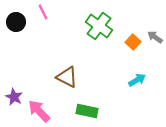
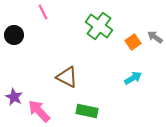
black circle: moved 2 px left, 13 px down
orange square: rotated 14 degrees clockwise
cyan arrow: moved 4 px left, 2 px up
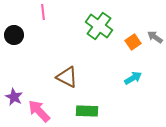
pink line: rotated 21 degrees clockwise
green rectangle: rotated 10 degrees counterclockwise
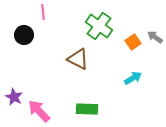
black circle: moved 10 px right
brown triangle: moved 11 px right, 18 px up
green rectangle: moved 2 px up
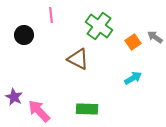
pink line: moved 8 px right, 3 px down
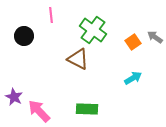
green cross: moved 6 px left, 4 px down
black circle: moved 1 px down
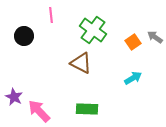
brown triangle: moved 3 px right, 4 px down
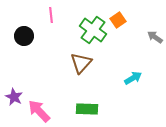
orange square: moved 15 px left, 22 px up
brown triangle: rotated 45 degrees clockwise
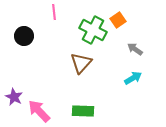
pink line: moved 3 px right, 3 px up
green cross: rotated 8 degrees counterclockwise
gray arrow: moved 20 px left, 12 px down
green rectangle: moved 4 px left, 2 px down
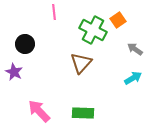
black circle: moved 1 px right, 8 px down
purple star: moved 25 px up
green rectangle: moved 2 px down
